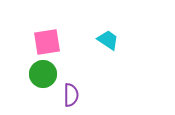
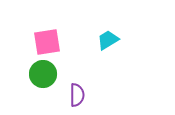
cyan trapezoid: rotated 65 degrees counterclockwise
purple semicircle: moved 6 px right
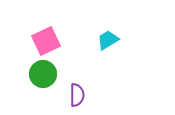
pink square: moved 1 px left, 1 px up; rotated 16 degrees counterclockwise
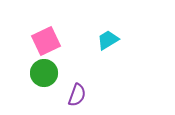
green circle: moved 1 px right, 1 px up
purple semicircle: rotated 20 degrees clockwise
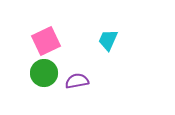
cyan trapezoid: rotated 35 degrees counterclockwise
purple semicircle: moved 14 px up; rotated 120 degrees counterclockwise
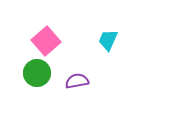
pink square: rotated 16 degrees counterclockwise
green circle: moved 7 px left
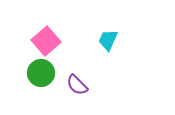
green circle: moved 4 px right
purple semicircle: moved 4 px down; rotated 125 degrees counterclockwise
